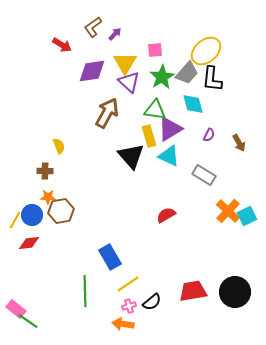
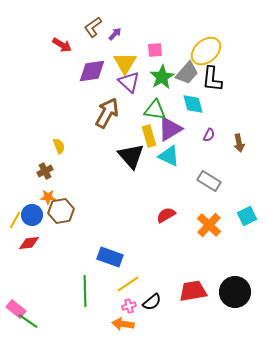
brown arrow at (239, 143): rotated 18 degrees clockwise
brown cross at (45, 171): rotated 28 degrees counterclockwise
gray rectangle at (204, 175): moved 5 px right, 6 px down
orange cross at (228, 211): moved 19 px left, 14 px down
blue rectangle at (110, 257): rotated 40 degrees counterclockwise
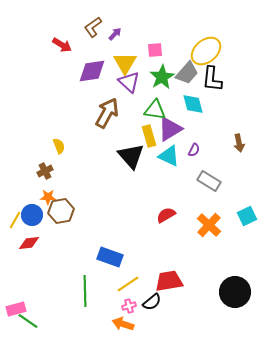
purple semicircle at (209, 135): moved 15 px left, 15 px down
red trapezoid at (193, 291): moved 24 px left, 10 px up
pink rectangle at (16, 309): rotated 54 degrees counterclockwise
orange arrow at (123, 324): rotated 10 degrees clockwise
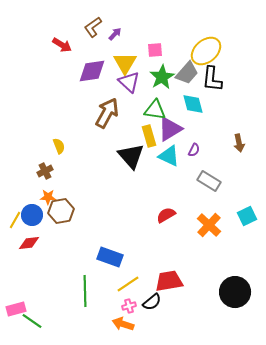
green line at (28, 321): moved 4 px right
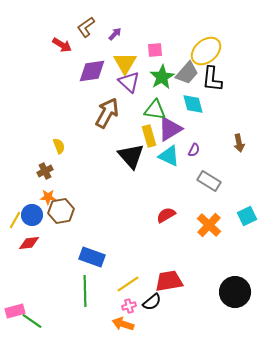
brown L-shape at (93, 27): moved 7 px left
blue rectangle at (110, 257): moved 18 px left
pink rectangle at (16, 309): moved 1 px left, 2 px down
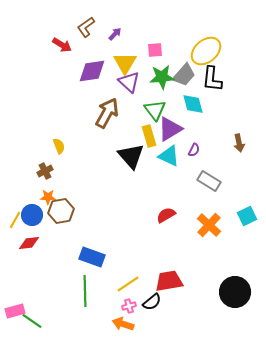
gray trapezoid at (187, 73): moved 3 px left, 2 px down
green star at (162, 77): rotated 25 degrees clockwise
green triangle at (155, 110): rotated 45 degrees clockwise
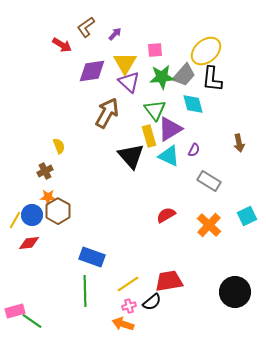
brown hexagon at (61, 211): moved 3 px left; rotated 20 degrees counterclockwise
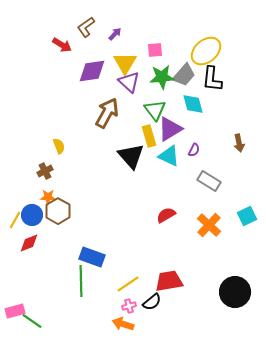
red diamond at (29, 243): rotated 15 degrees counterclockwise
green line at (85, 291): moved 4 px left, 10 px up
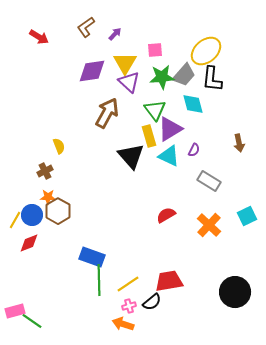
red arrow at (62, 45): moved 23 px left, 8 px up
green line at (81, 281): moved 18 px right, 1 px up
